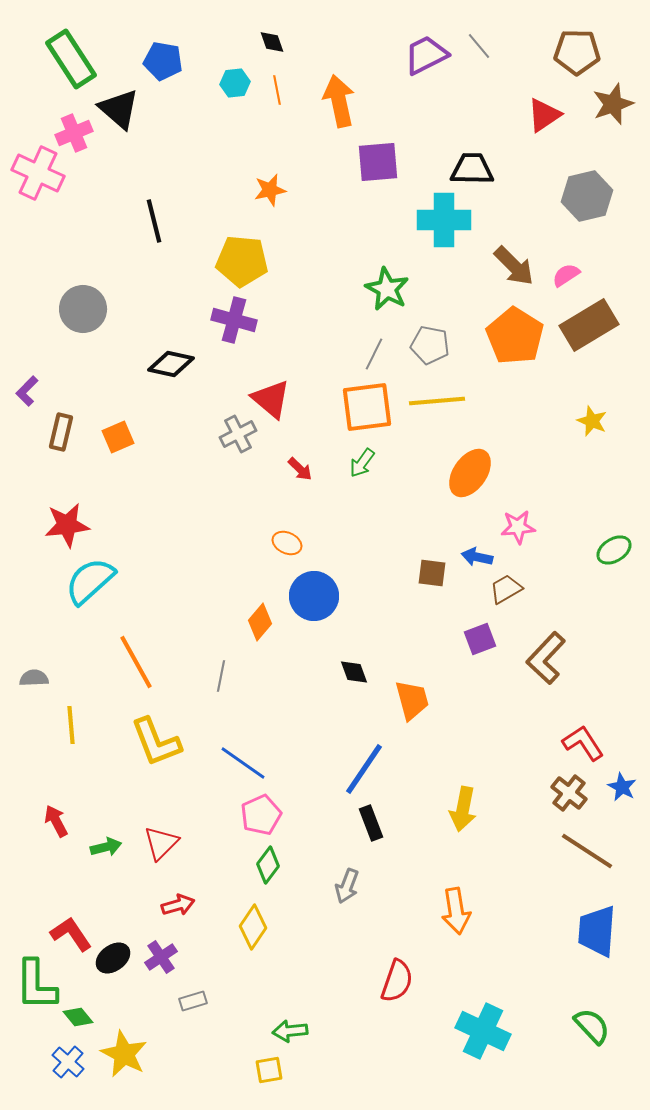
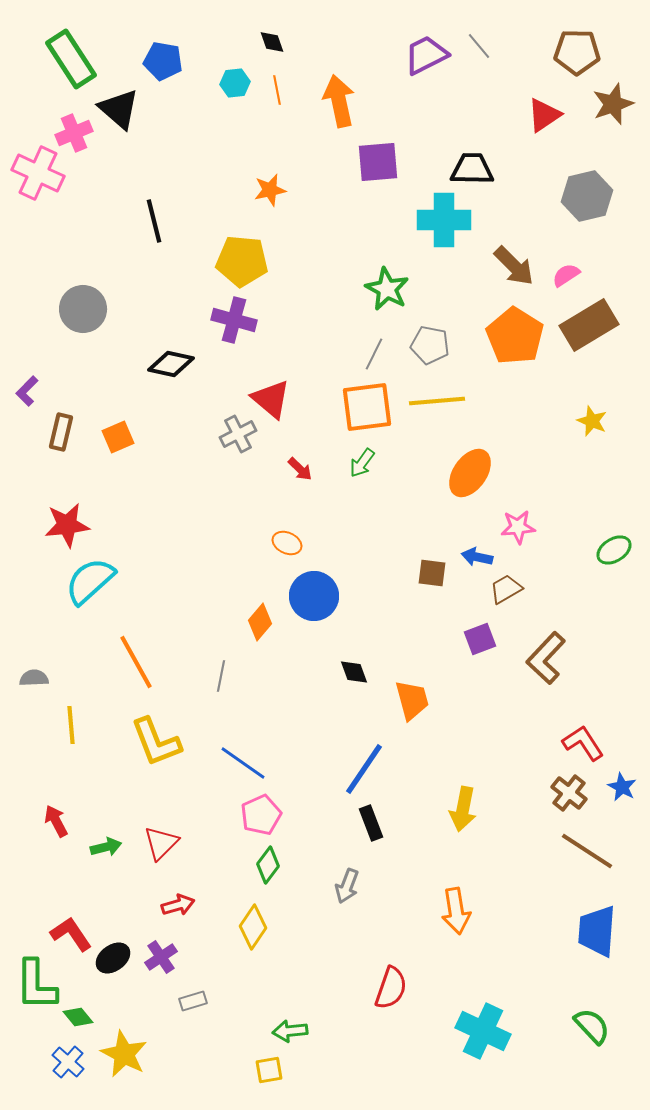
red semicircle at (397, 981): moved 6 px left, 7 px down
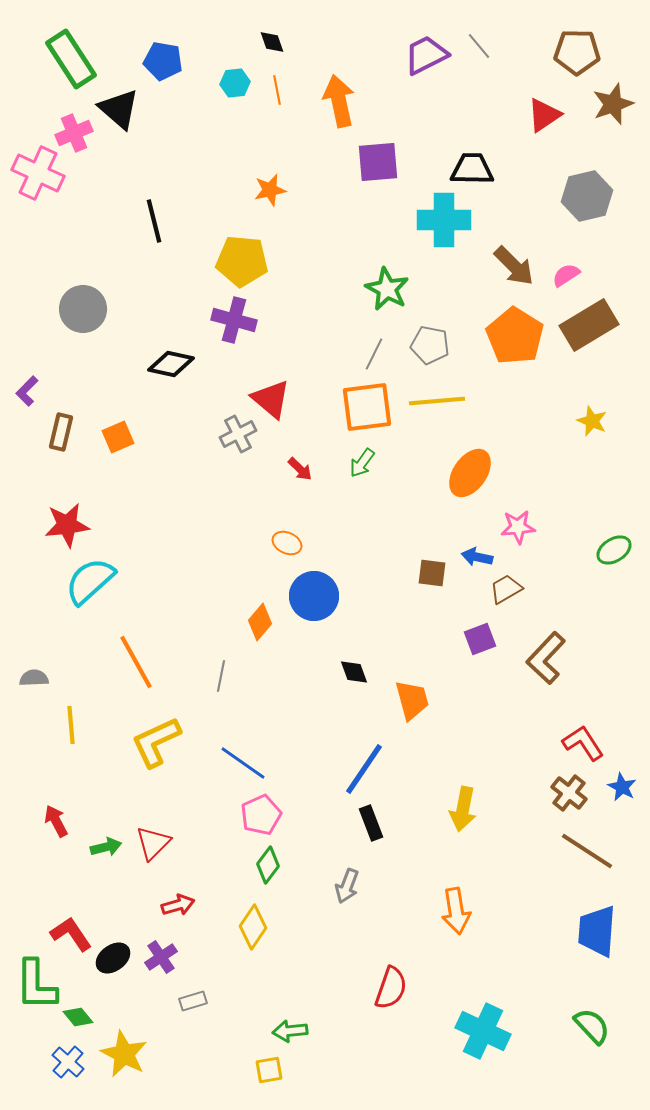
yellow L-shape at (156, 742): rotated 86 degrees clockwise
red triangle at (161, 843): moved 8 px left
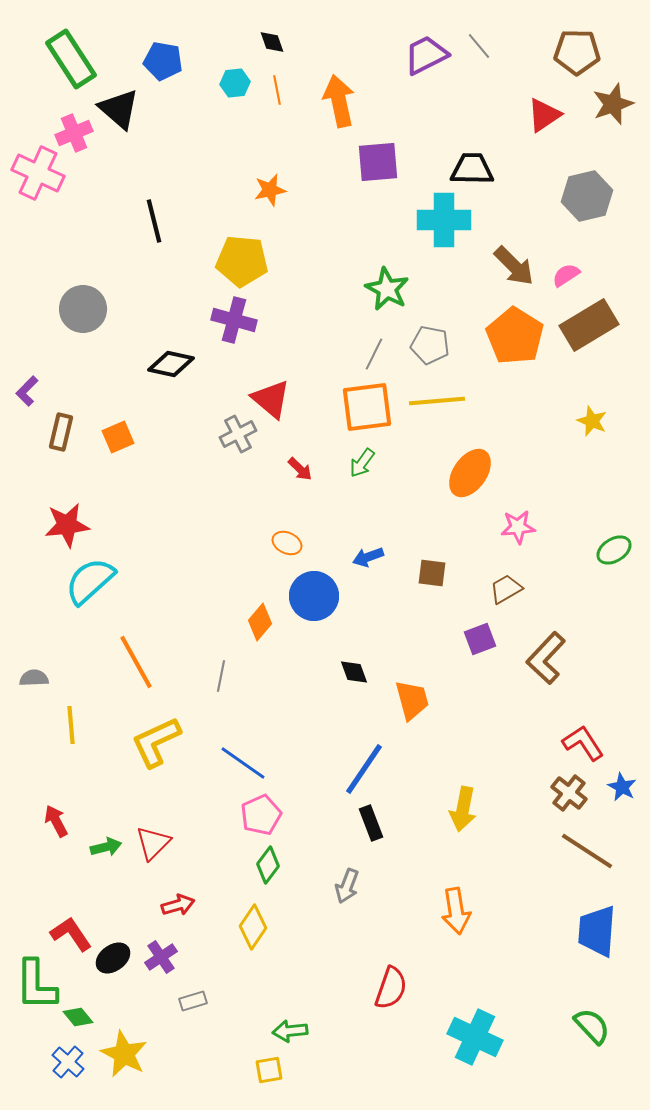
blue arrow at (477, 557): moved 109 px left; rotated 32 degrees counterclockwise
cyan cross at (483, 1031): moved 8 px left, 6 px down
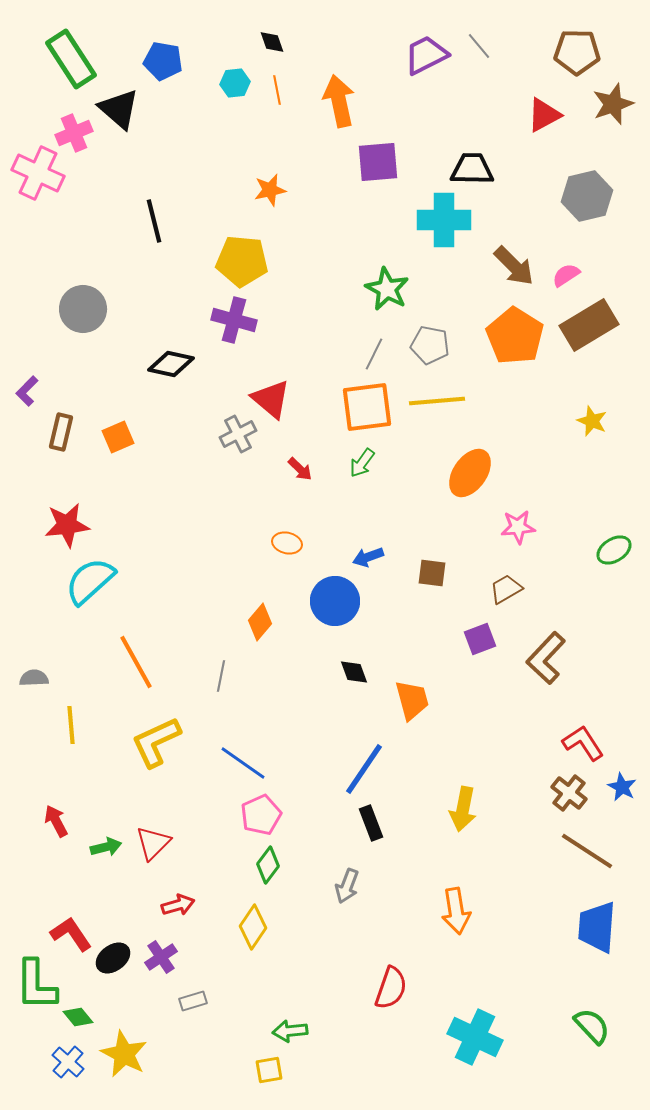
red triangle at (544, 115): rotated 6 degrees clockwise
orange ellipse at (287, 543): rotated 12 degrees counterclockwise
blue circle at (314, 596): moved 21 px right, 5 px down
blue trapezoid at (597, 931): moved 4 px up
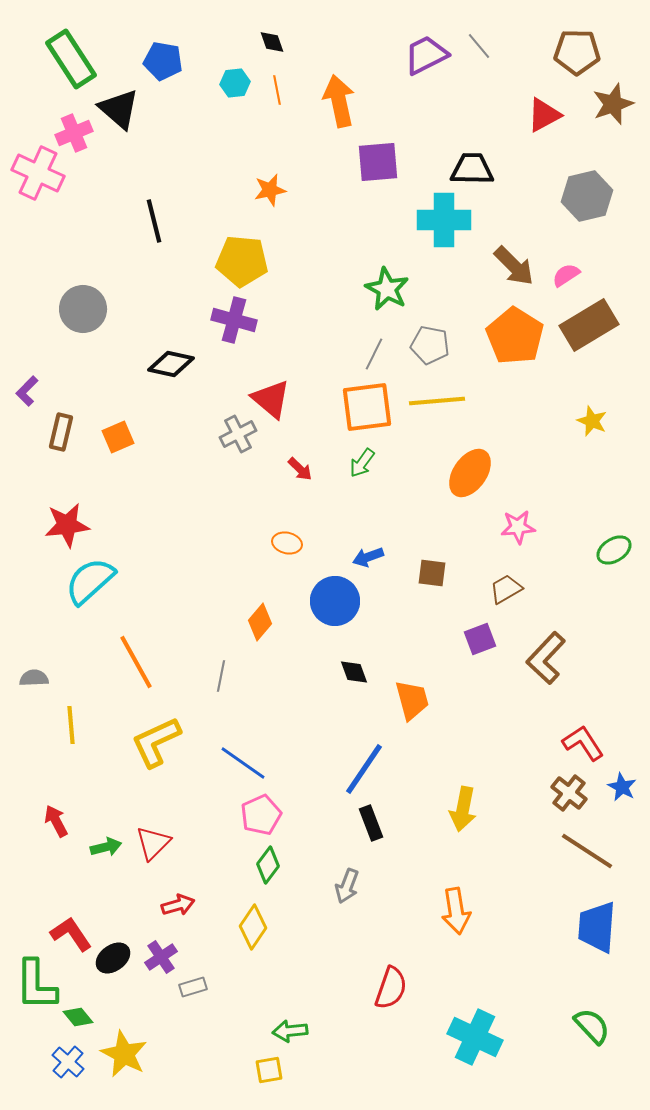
gray rectangle at (193, 1001): moved 14 px up
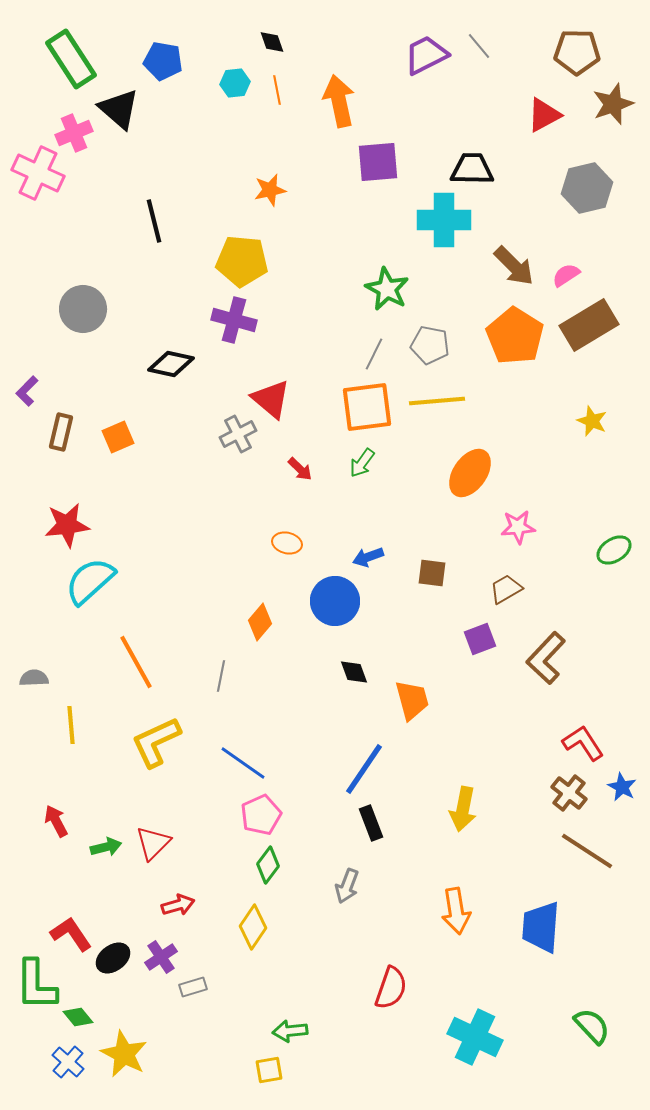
gray hexagon at (587, 196): moved 8 px up
blue trapezoid at (597, 927): moved 56 px left
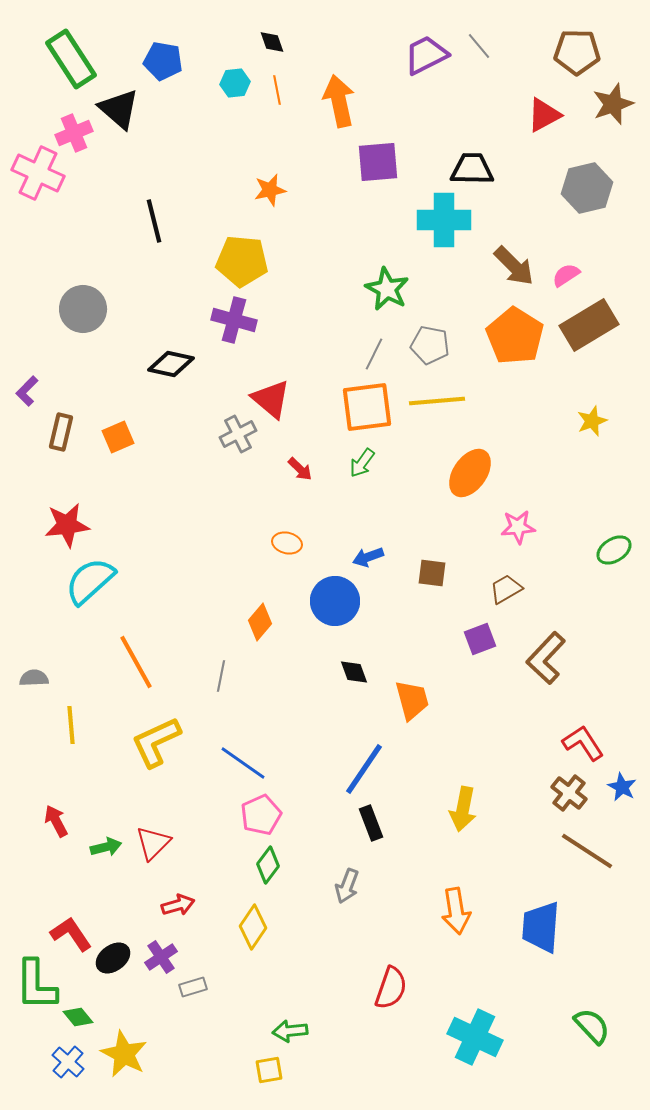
yellow star at (592, 421): rotated 28 degrees clockwise
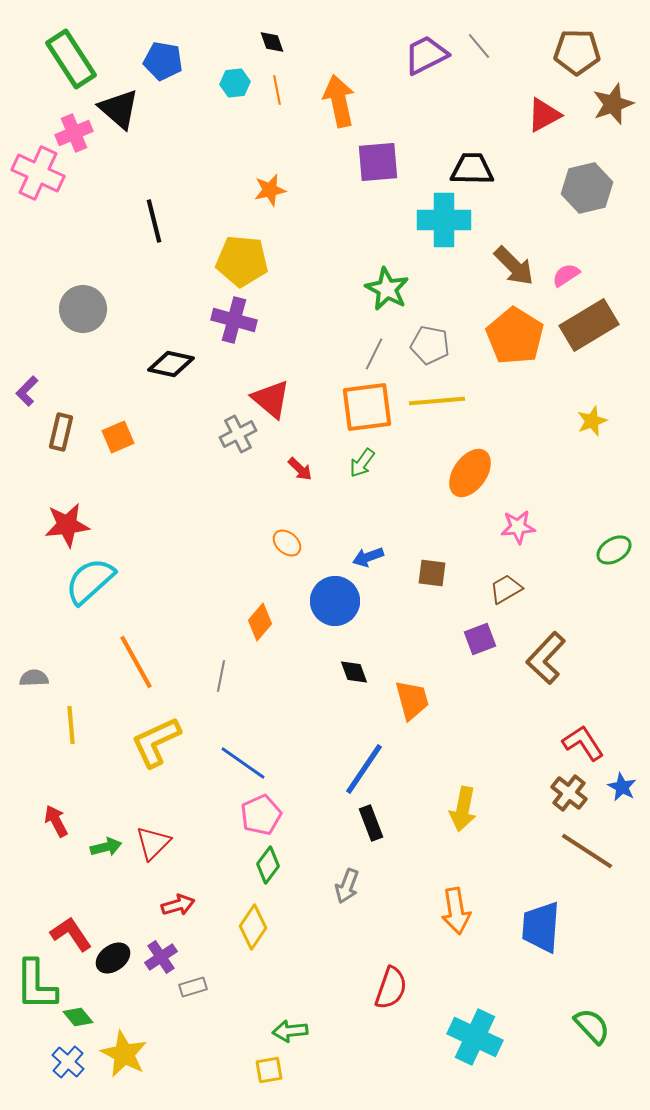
orange ellipse at (287, 543): rotated 28 degrees clockwise
